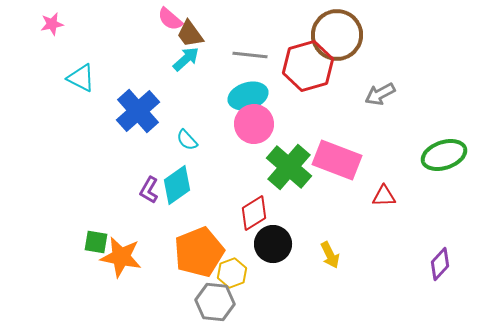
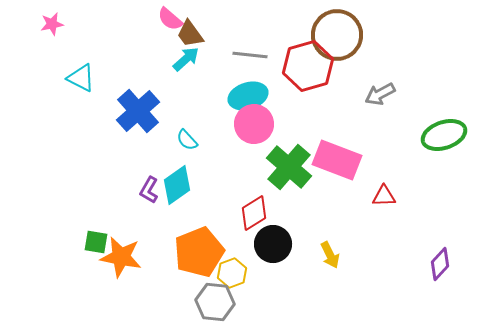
green ellipse: moved 20 px up
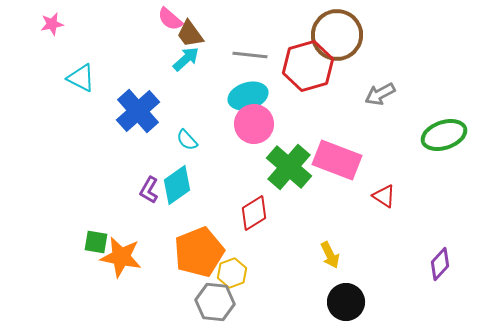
red triangle: rotated 35 degrees clockwise
black circle: moved 73 px right, 58 px down
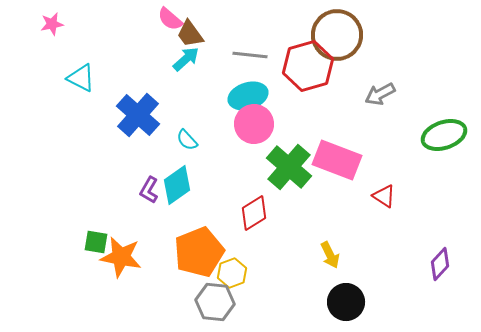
blue cross: moved 4 px down; rotated 6 degrees counterclockwise
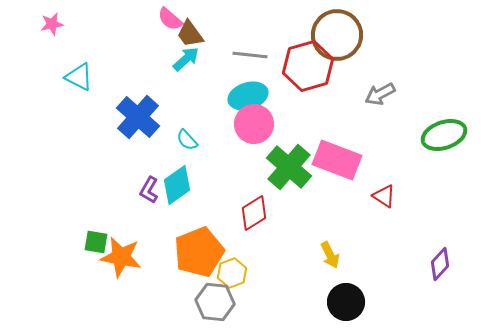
cyan triangle: moved 2 px left, 1 px up
blue cross: moved 2 px down
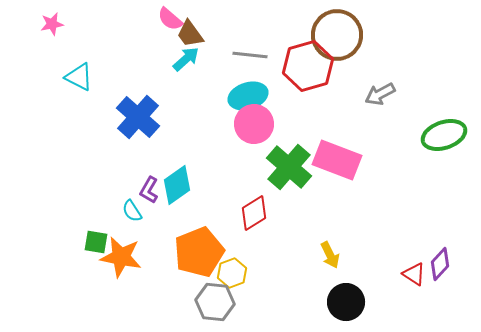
cyan semicircle: moved 55 px left, 71 px down; rotated 10 degrees clockwise
red triangle: moved 30 px right, 78 px down
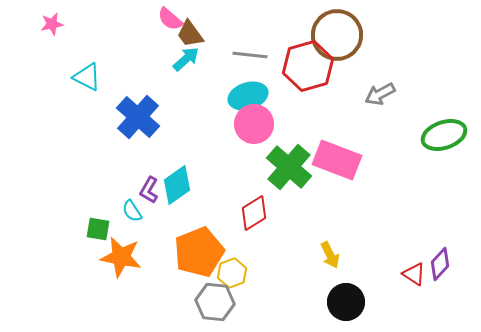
cyan triangle: moved 8 px right
green square: moved 2 px right, 13 px up
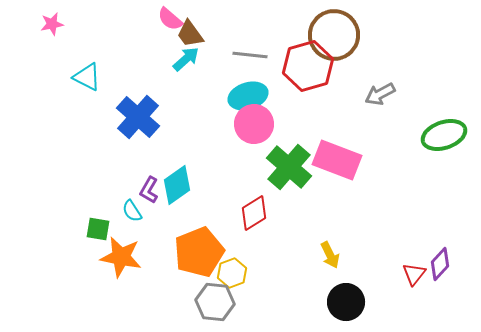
brown circle: moved 3 px left
red triangle: rotated 35 degrees clockwise
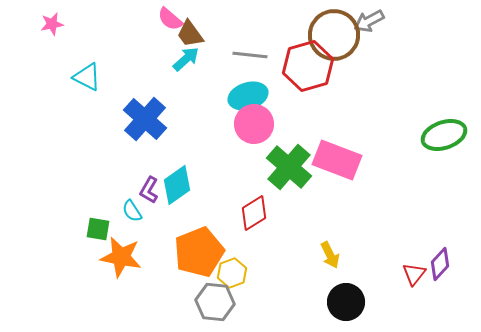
gray arrow: moved 11 px left, 73 px up
blue cross: moved 7 px right, 2 px down
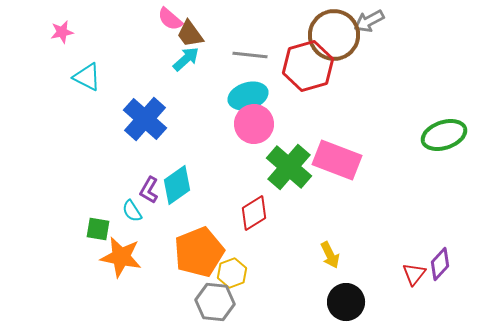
pink star: moved 10 px right, 8 px down
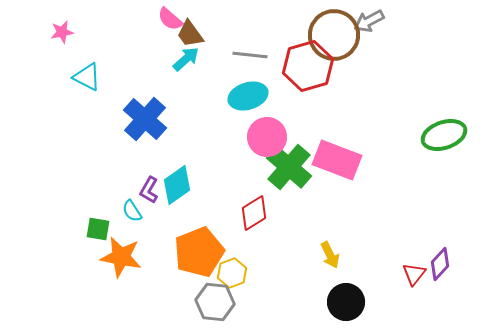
pink circle: moved 13 px right, 13 px down
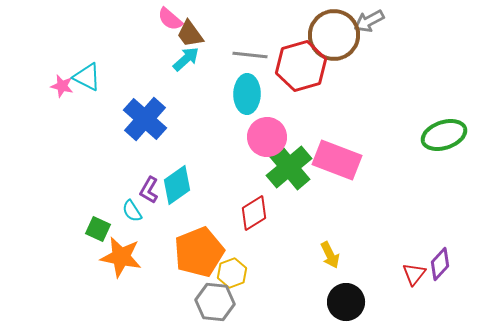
pink star: moved 54 px down; rotated 25 degrees clockwise
red hexagon: moved 7 px left
cyan ellipse: moved 1 px left, 2 px up; rotated 72 degrees counterclockwise
green cross: rotated 9 degrees clockwise
green square: rotated 15 degrees clockwise
